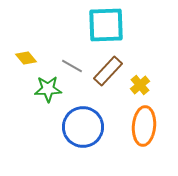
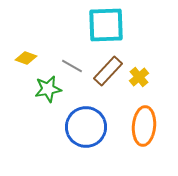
yellow diamond: rotated 30 degrees counterclockwise
yellow cross: moved 1 px left, 8 px up
green star: rotated 8 degrees counterclockwise
blue circle: moved 3 px right
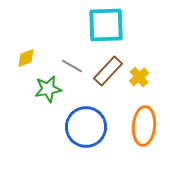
yellow diamond: rotated 40 degrees counterclockwise
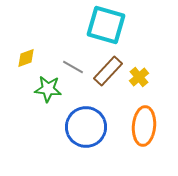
cyan square: rotated 18 degrees clockwise
gray line: moved 1 px right, 1 px down
green star: rotated 16 degrees clockwise
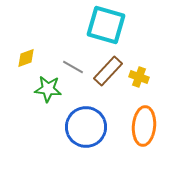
yellow cross: rotated 30 degrees counterclockwise
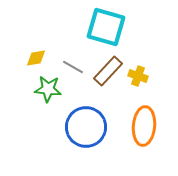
cyan square: moved 2 px down
yellow diamond: moved 10 px right; rotated 10 degrees clockwise
yellow cross: moved 1 px left, 1 px up
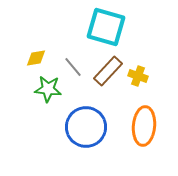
gray line: rotated 20 degrees clockwise
